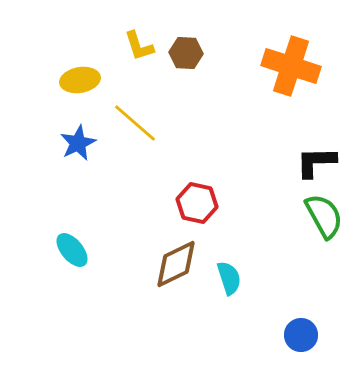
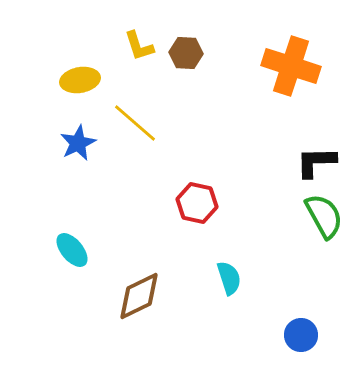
brown diamond: moved 37 px left, 32 px down
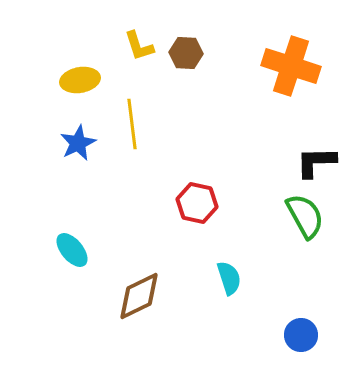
yellow line: moved 3 px left, 1 px down; rotated 42 degrees clockwise
green semicircle: moved 19 px left
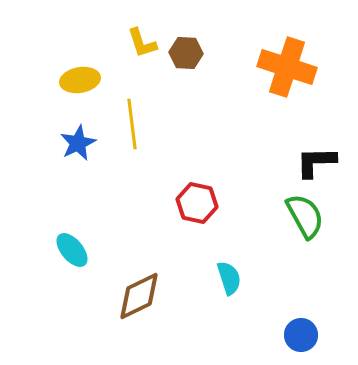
yellow L-shape: moved 3 px right, 3 px up
orange cross: moved 4 px left, 1 px down
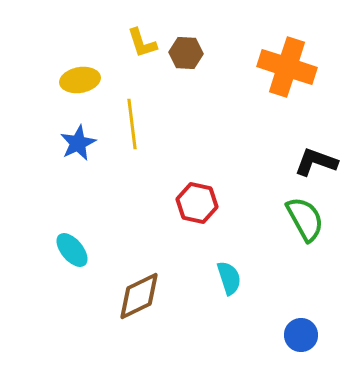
black L-shape: rotated 21 degrees clockwise
green semicircle: moved 3 px down
